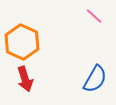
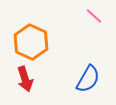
orange hexagon: moved 9 px right
blue semicircle: moved 7 px left
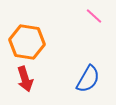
orange hexagon: moved 4 px left; rotated 16 degrees counterclockwise
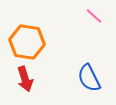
blue semicircle: moved 1 px right, 1 px up; rotated 124 degrees clockwise
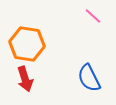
pink line: moved 1 px left
orange hexagon: moved 2 px down
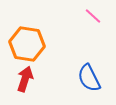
red arrow: rotated 145 degrees counterclockwise
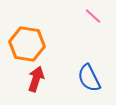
red arrow: moved 11 px right
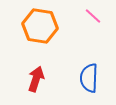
orange hexagon: moved 13 px right, 18 px up
blue semicircle: rotated 28 degrees clockwise
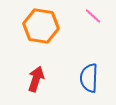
orange hexagon: moved 1 px right
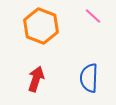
orange hexagon: rotated 12 degrees clockwise
